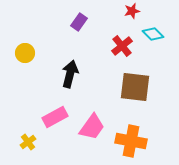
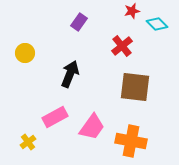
cyan diamond: moved 4 px right, 10 px up
black arrow: rotated 8 degrees clockwise
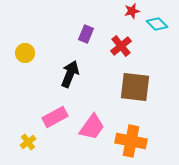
purple rectangle: moved 7 px right, 12 px down; rotated 12 degrees counterclockwise
red cross: moved 1 px left
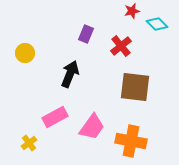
yellow cross: moved 1 px right, 1 px down
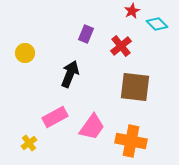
red star: rotated 14 degrees counterclockwise
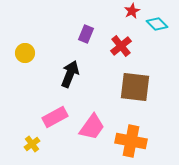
yellow cross: moved 3 px right, 1 px down
